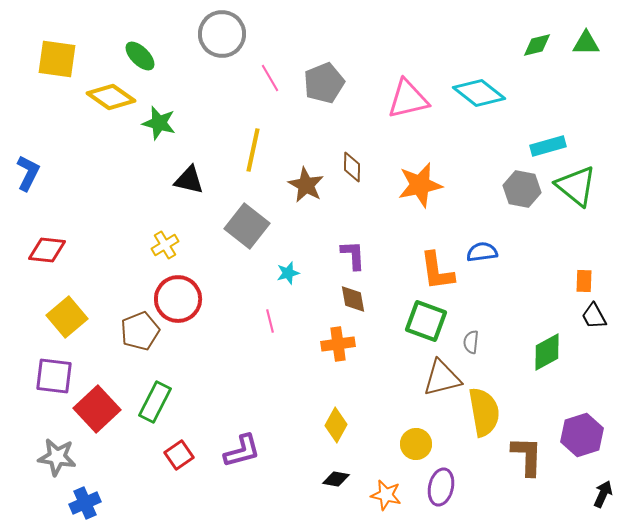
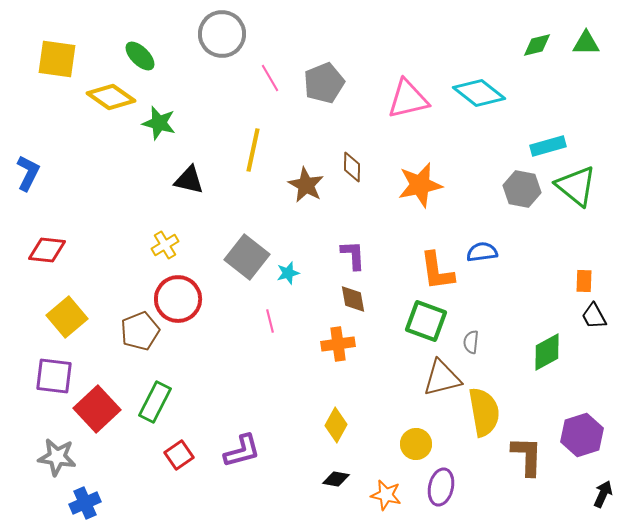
gray square at (247, 226): moved 31 px down
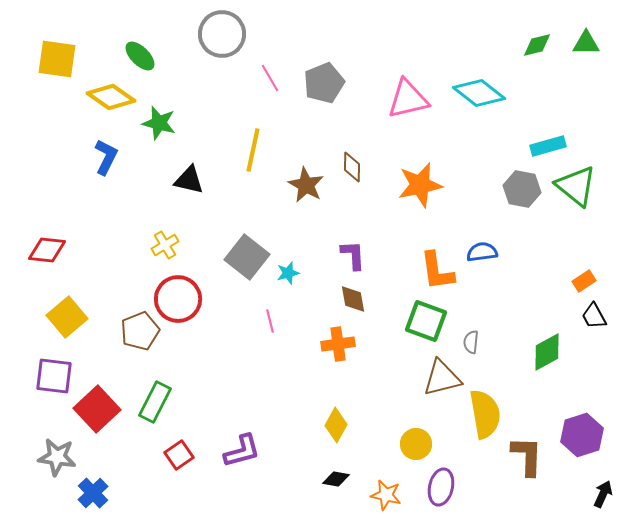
blue L-shape at (28, 173): moved 78 px right, 16 px up
orange rectangle at (584, 281): rotated 55 degrees clockwise
yellow semicircle at (484, 412): moved 1 px right, 2 px down
blue cross at (85, 503): moved 8 px right, 10 px up; rotated 20 degrees counterclockwise
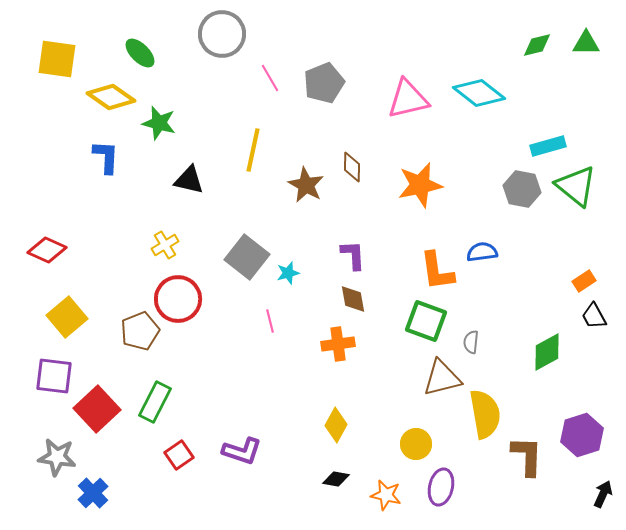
green ellipse at (140, 56): moved 3 px up
blue L-shape at (106, 157): rotated 24 degrees counterclockwise
red diamond at (47, 250): rotated 18 degrees clockwise
purple L-shape at (242, 451): rotated 33 degrees clockwise
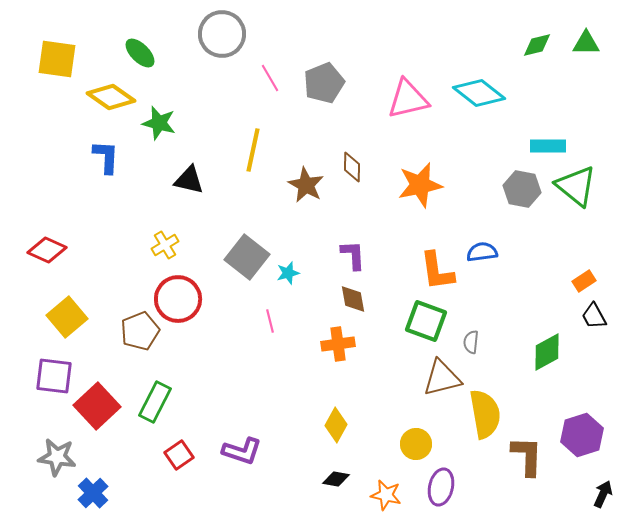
cyan rectangle at (548, 146): rotated 16 degrees clockwise
red square at (97, 409): moved 3 px up
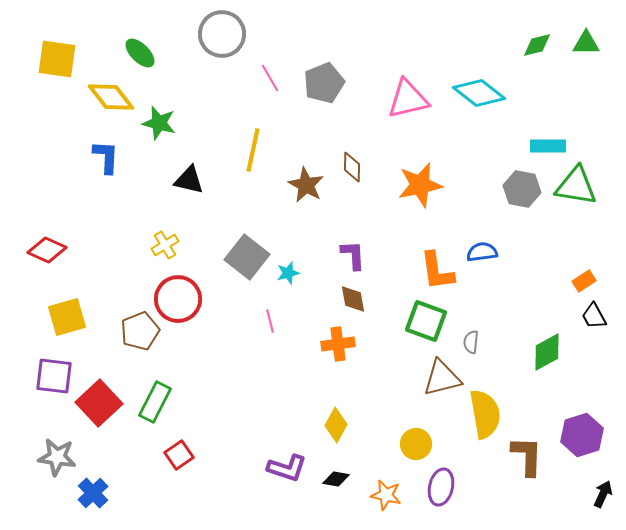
yellow diamond at (111, 97): rotated 18 degrees clockwise
green triangle at (576, 186): rotated 30 degrees counterclockwise
yellow square at (67, 317): rotated 24 degrees clockwise
red square at (97, 406): moved 2 px right, 3 px up
purple L-shape at (242, 451): moved 45 px right, 17 px down
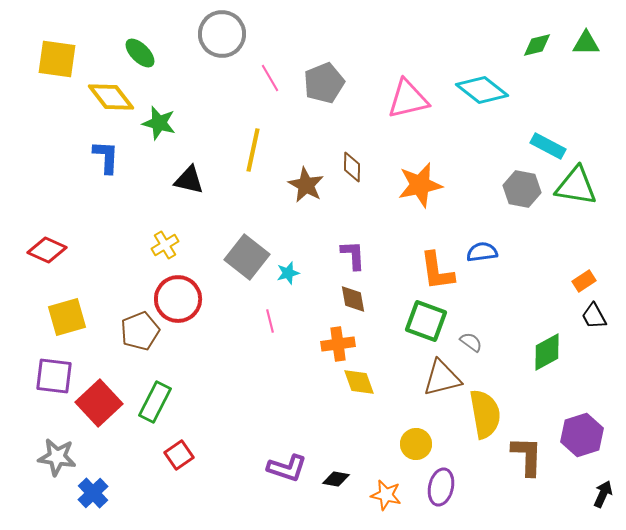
cyan diamond at (479, 93): moved 3 px right, 3 px up
cyan rectangle at (548, 146): rotated 28 degrees clockwise
gray semicircle at (471, 342): rotated 120 degrees clockwise
yellow diamond at (336, 425): moved 23 px right, 43 px up; rotated 48 degrees counterclockwise
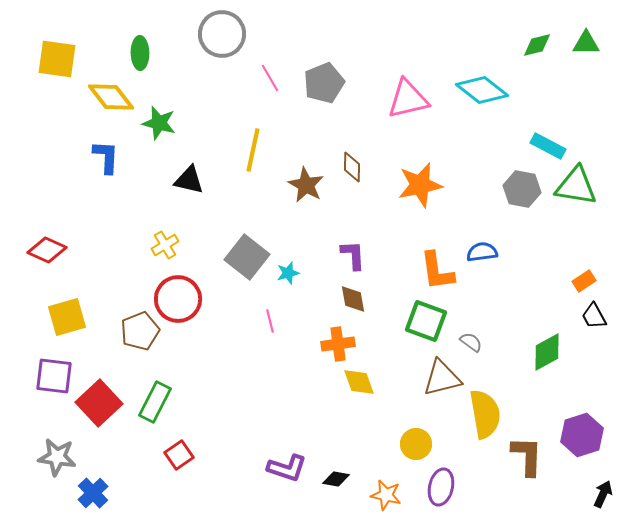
green ellipse at (140, 53): rotated 44 degrees clockwise
